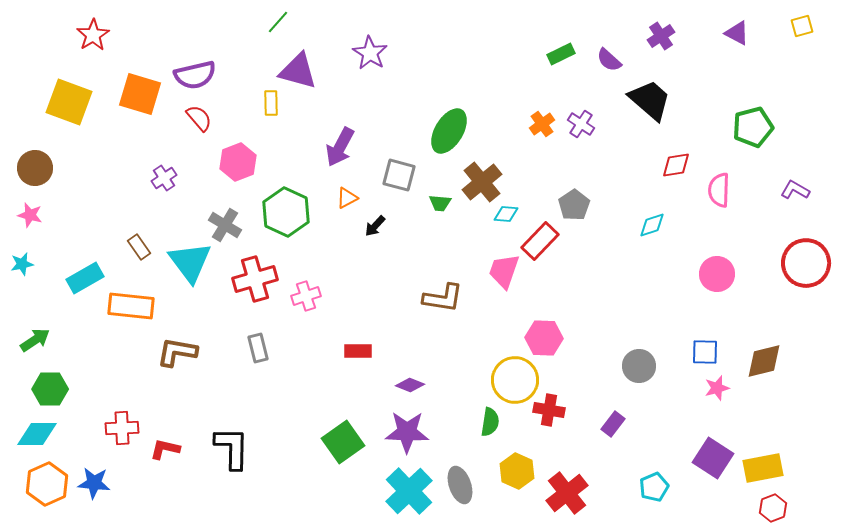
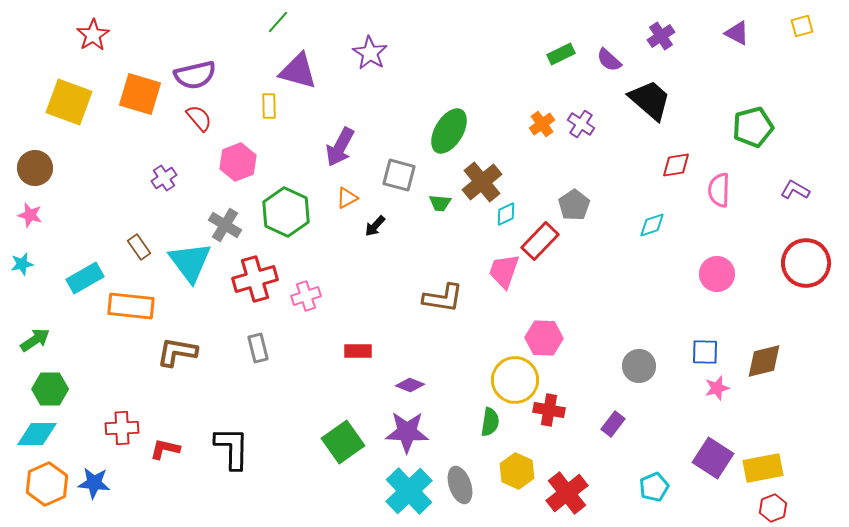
yellow rectangle at (271, 103): moved 2 px left, 3 px down
cyan diamond at (506, 214): rotated 30 degrees counterclockwise
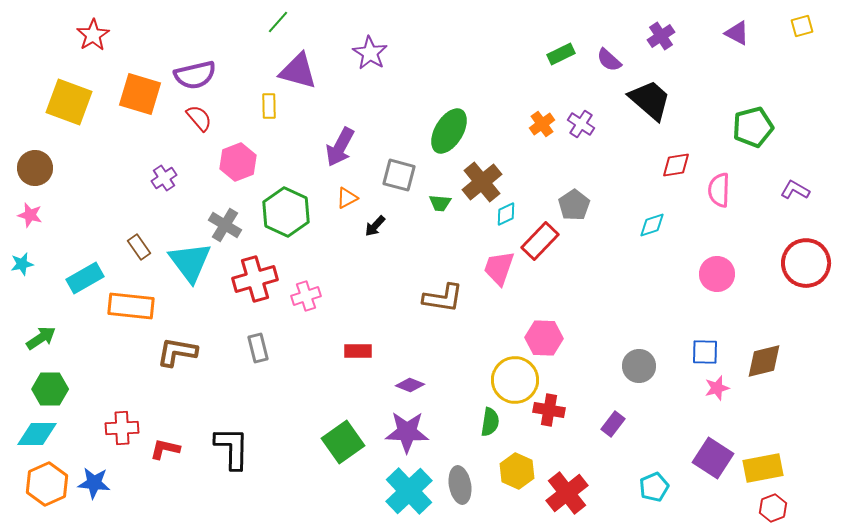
pink trapezoid at (504, 271): moved 5 px left, 3 px up
green arrow at (35, 340): moved 6 px right, 2 px up
gray ellipse at (460, 485): rotated 9 degrees clockwise
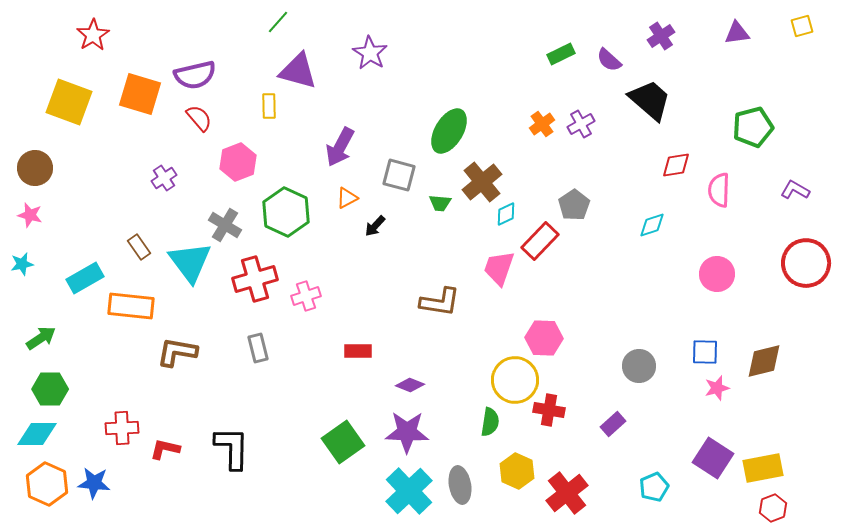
purple triangle at (737, 33): rotated 36 degrees counterclockwise
purple cross at (581, 124): rotated 28 degrees clockwise
brown L-shape at (443, 298): moved 3 px left, 4 px down
purple rectangle at (613, 424): rotated 10 degrees clockwise
orange hexagon at (47, 484): rotated 12 degrees counterclockwise
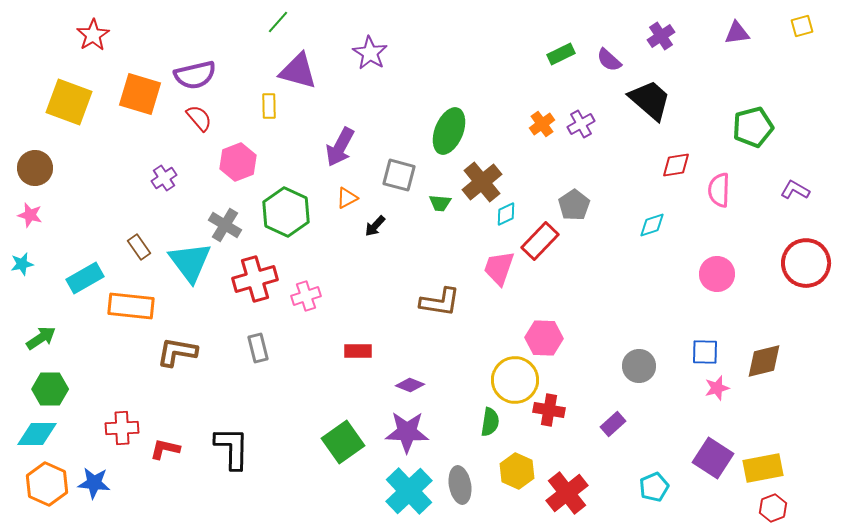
green ellipse at (449, 131): rotated 9 degrees counterclockwise
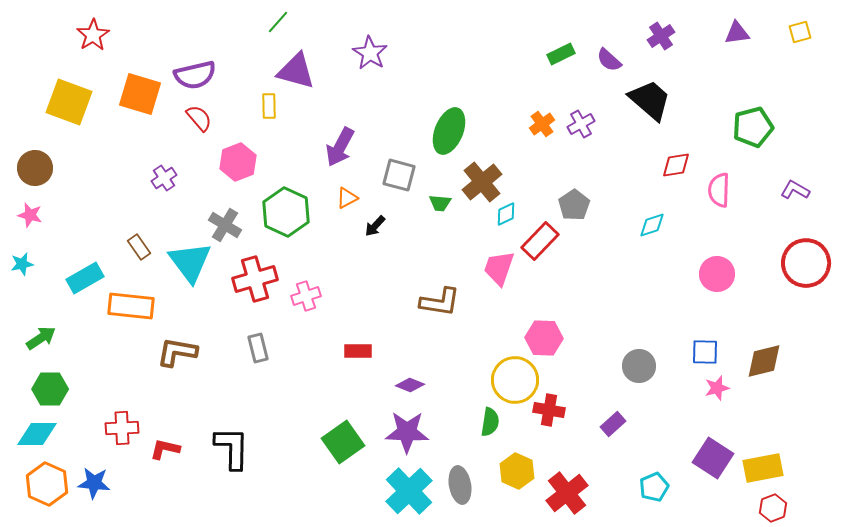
yellow square at (802, 26): moved 2 px left, 6 px down
purple triangle at (298, 71): moved 2 px left
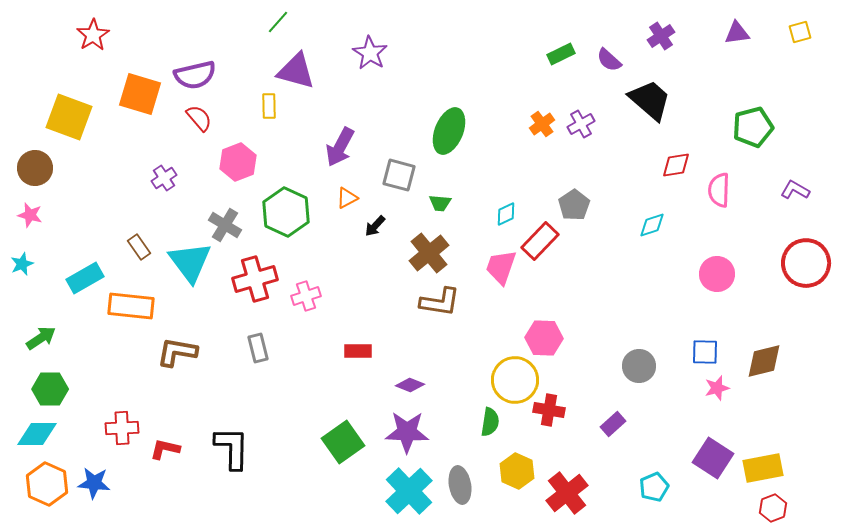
yellow square at (69, 102): moved 15 px down
brown cross at (482, 182): moved 53 px left, 71 px down
cyan star at (22, 264): rotated 10 degrees counterclockwise
pink trapezoid at (499, 268): moved 2 px right, 1 px up
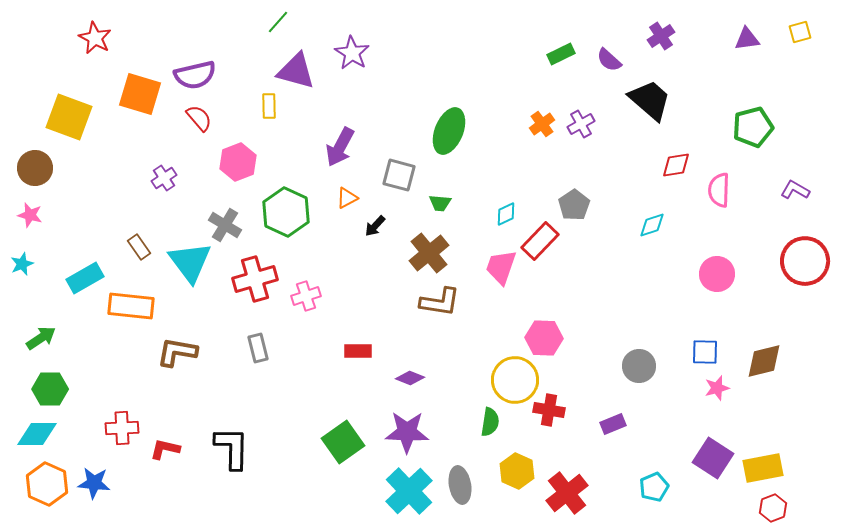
purple triangle at (737, 33): moved 10 px right, 6 px down
red star at (93, 35): moved 2 px right, 3 px down; rotated 12 degrees counterclockwise
purple star at (370, 53): moved 18 px left
red circle at (806, 263): moved 1 px left, 2 px up
purple diamond at (410, 385): moved 7 px up
purple rectangle at (613, 424): rotated 20 degrees clockwise
